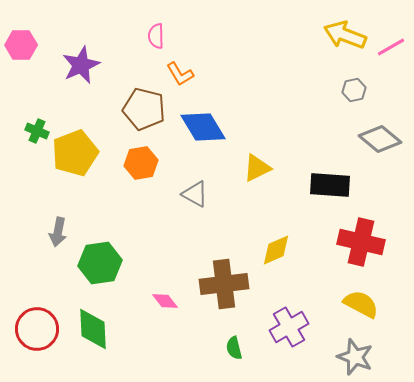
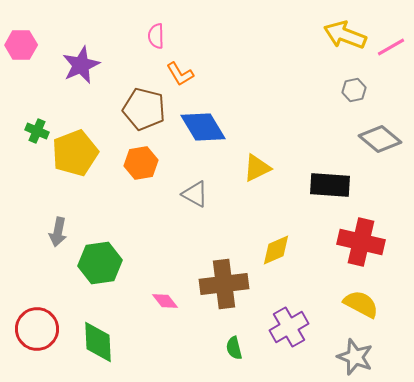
green diamond: moved 5 px right, 13 px down
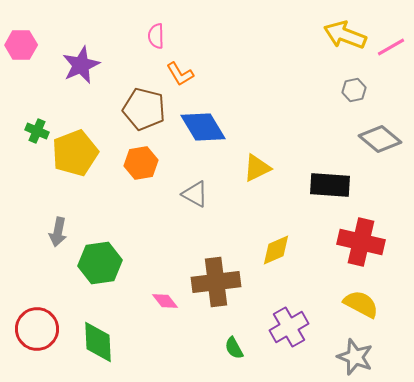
brown cross: moved 8 px left, 2 px up
green semicircle: rotated 15 degrees counterclockwise
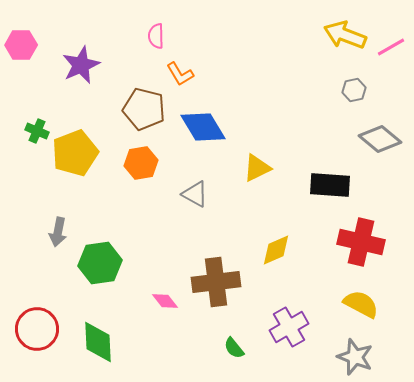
green semicircle: rotated 10 degrees counterclockwise
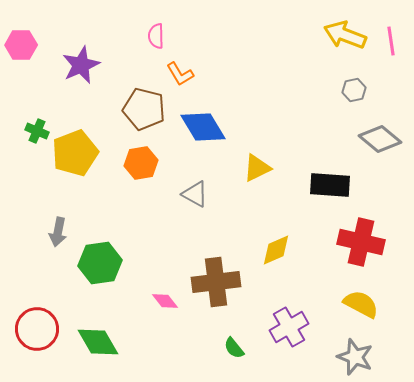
pink line: moved 6 px up; rotated 68 degrees counterclockwise
green diamond: rotated 27 degrees counterclockwise
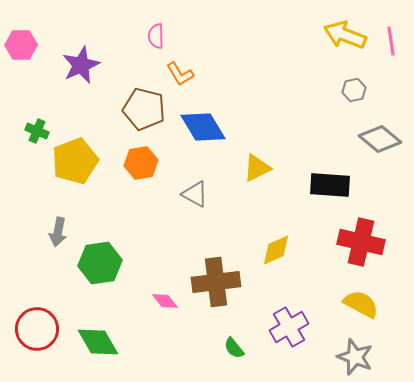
yellow pentagon: moved 8 px down
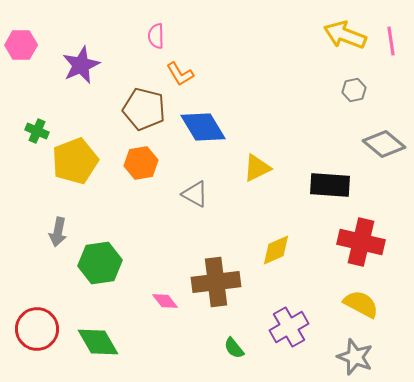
gray diamond: moved 4 px right, 5 px down
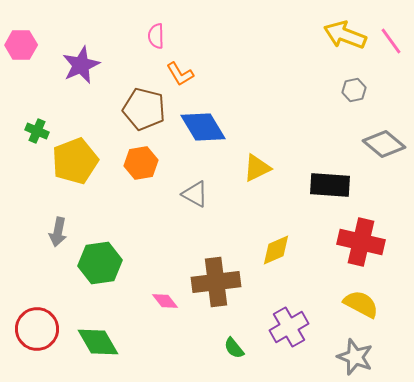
pink line: rotated 28 degrees counterclockwise
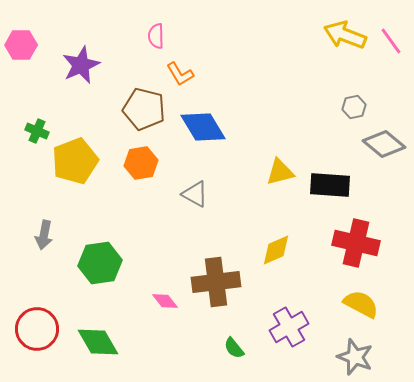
gray hexagon: moved 17 px down
yellow triangle: moved 23 px right, 4 px down; rotated 12 degrees clockwise
gray arrow: moved 14 px left, 3 px down
red cross: moved 5 px left, 1 px down
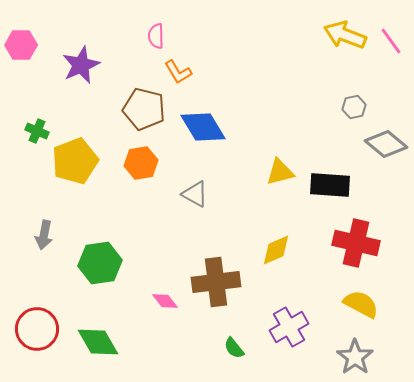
orange L-shape: moved 2 px left, 2 px up
gray diamond: moved 2 px right
gray star: rotated 15 degrees clockwise
